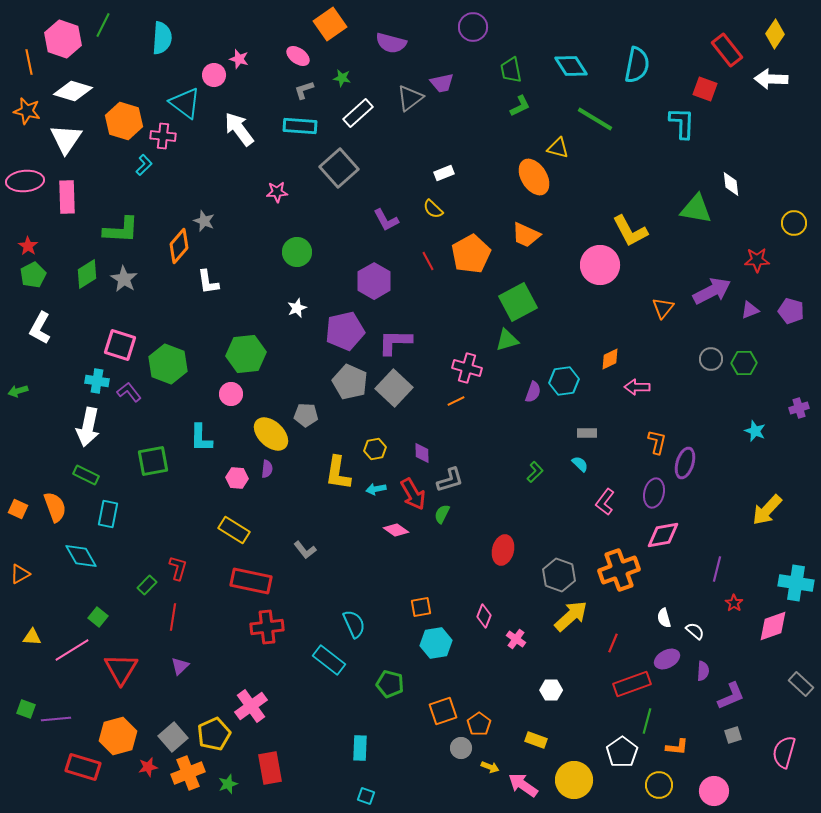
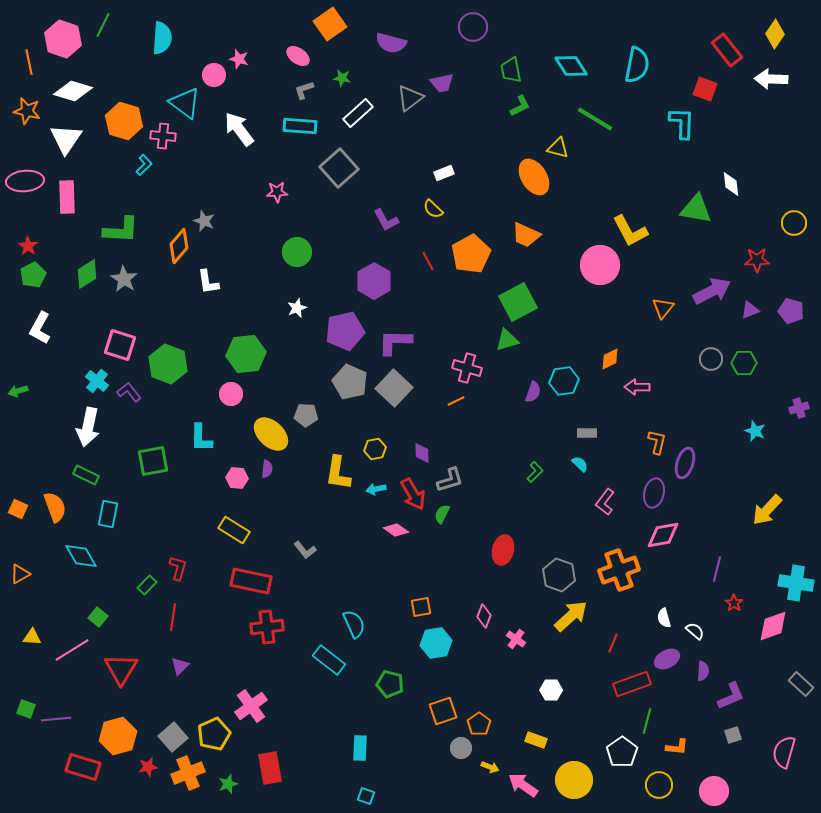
cyan cross at (97, 381): rotated 30 degrees clockwise
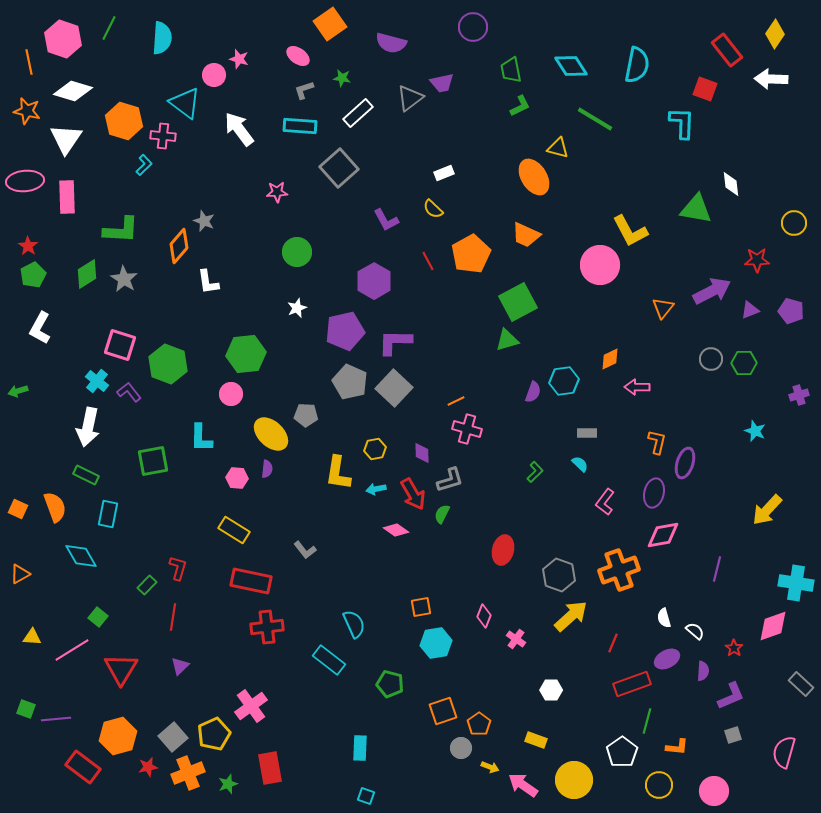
green line at (103, 25): moved 6 px right, 3 px down
pink cross at (467, 368): moved 61 px down
purple cross at (799, 408): moved 13 px up
red star at (734, 603): moved 45 px down
red rectangle at (83, 767): rotated 20 degrees clockwise
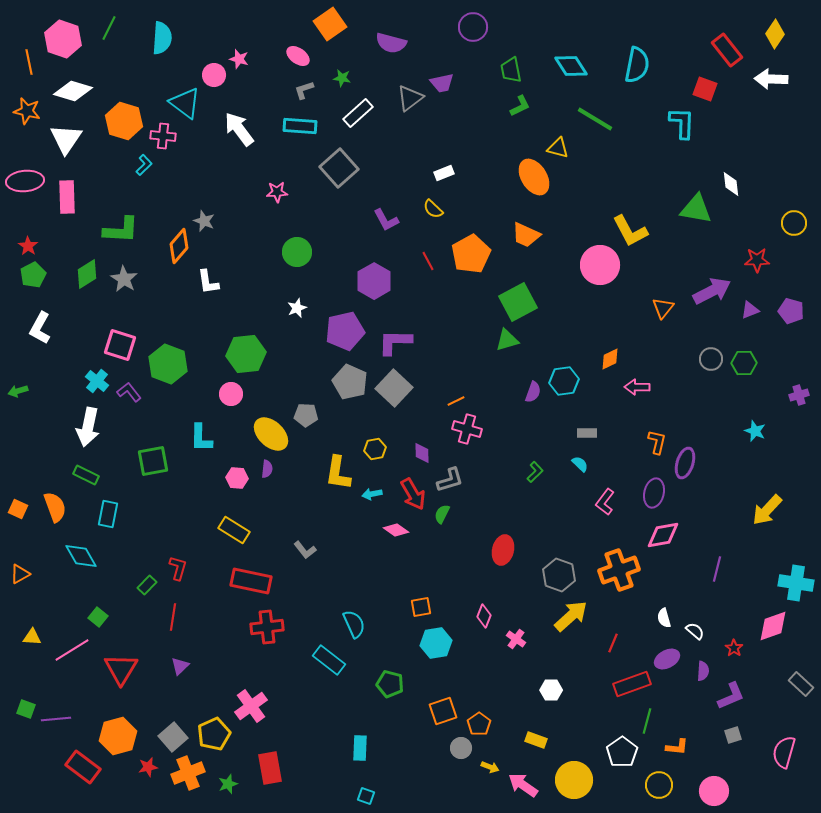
cyan arrow at (376, 489): moved 4 px left, 5 px down
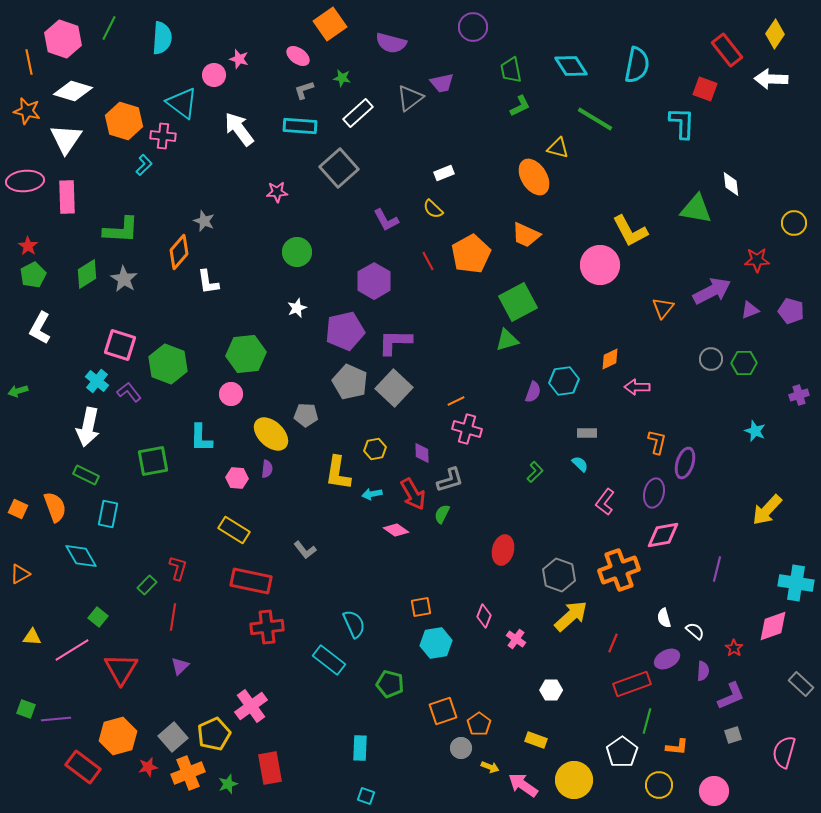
cyan triangle at (185, 103): moved 3 px left
orange diamond at (179, 246): moved 6 px down
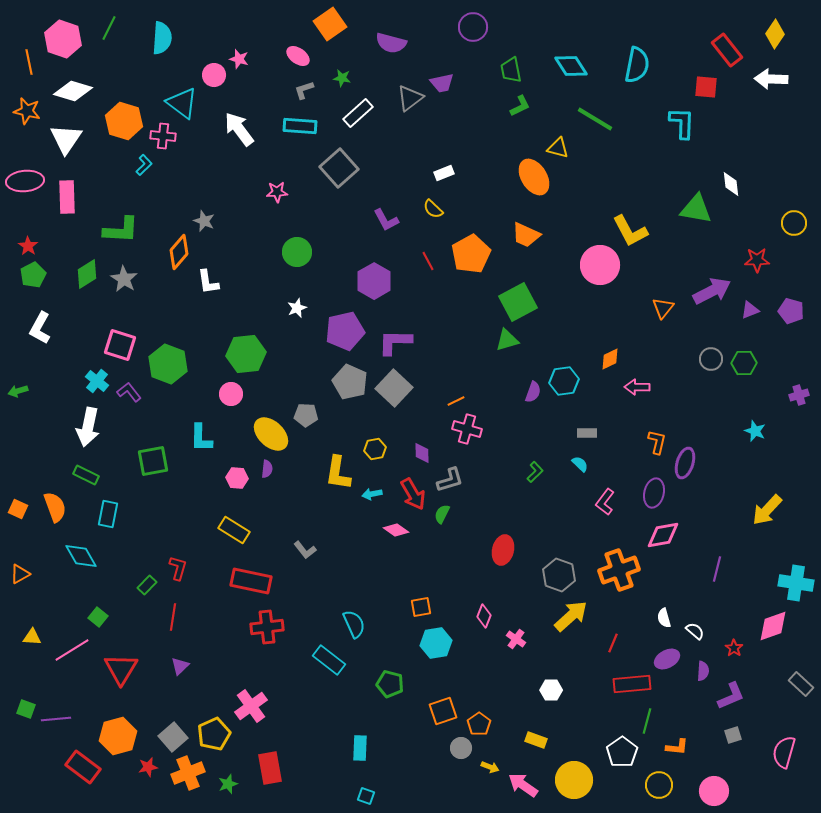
red square at (705, 89): moved 1 px right, 2 px up; rotated 15 degrees counterclockwise
red rectangle at (632, 684): rotated 15 degrees clockwise
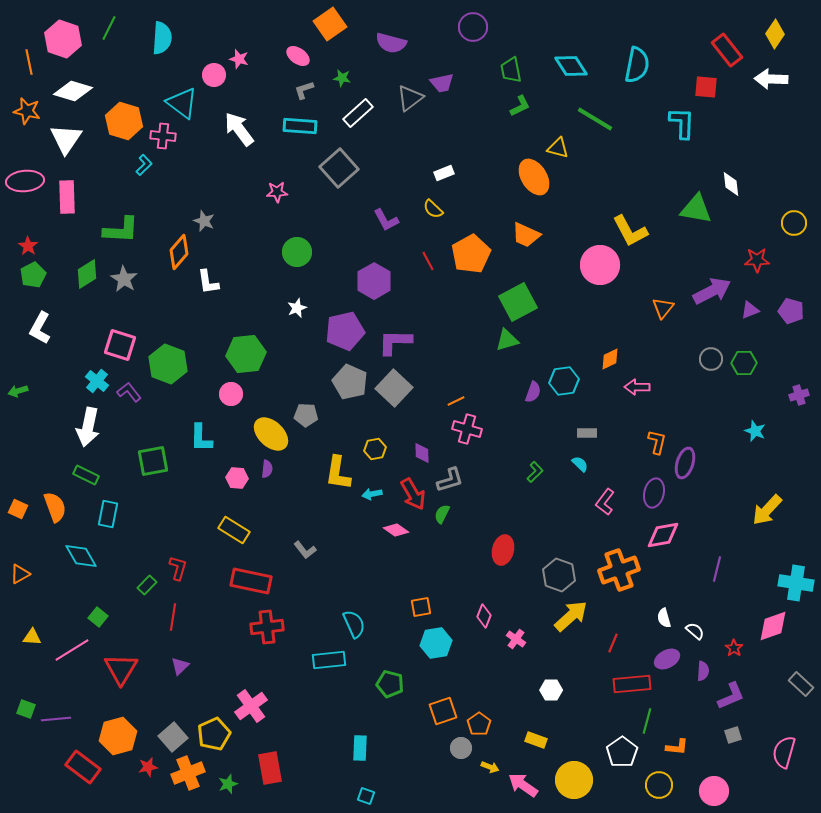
cyan rectangle at (329, 660): rotated 44 degrees counterclockwise
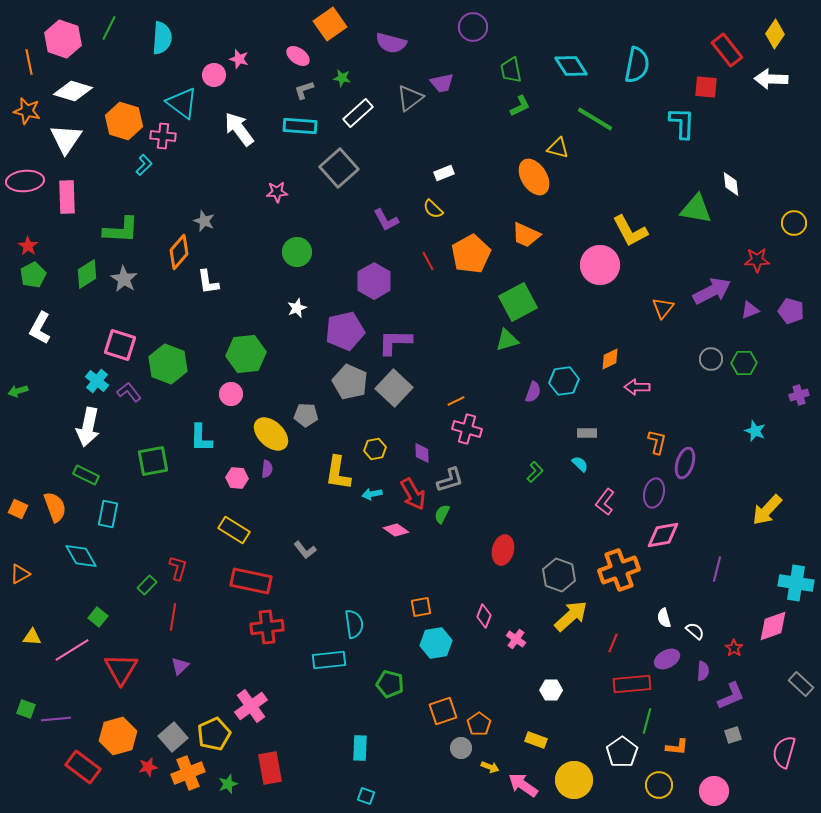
cyan semicircle at (354, 624): rotated 16 degrees clockwise
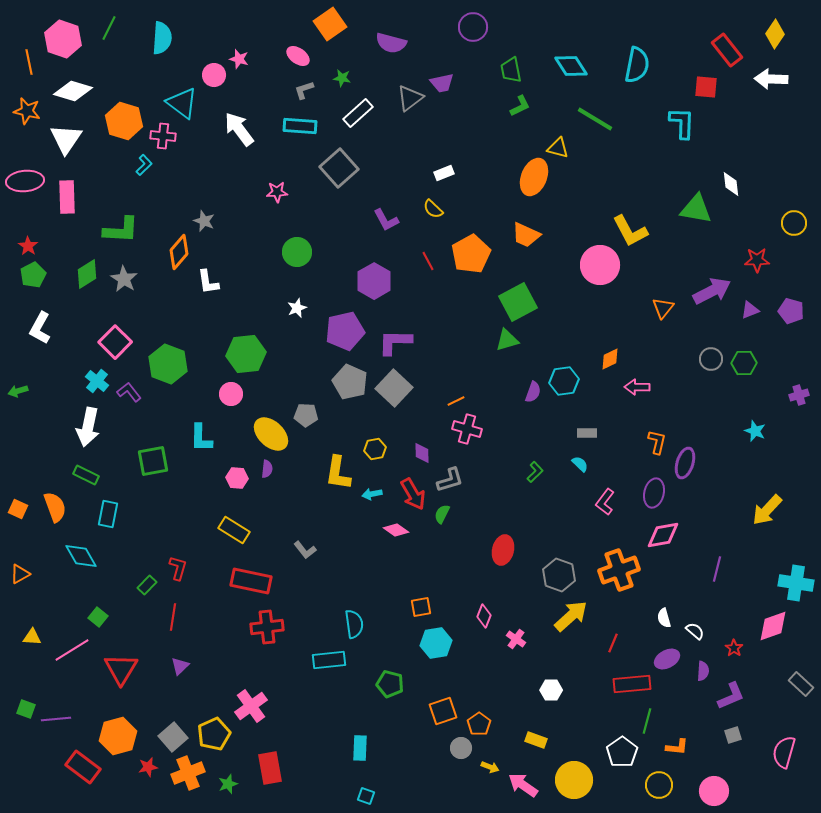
orange ellipse at (534, 177): rotated 54 degrees clockwise
pink square at (120, 345): moved 5 px left, 3 px up; rotated 28 degrees clockwise
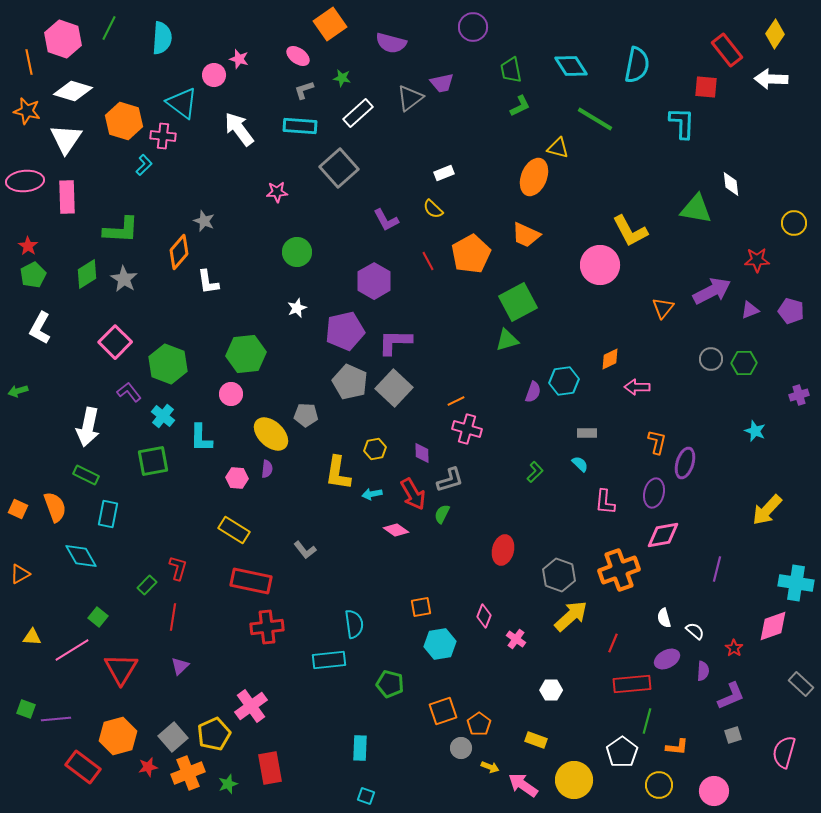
cyan cross at (97, 381): moved 66 px right, 35 px down
pink L-shape at (605, 502): rotated 32 degrees counterclockwise
cyan hexagon at (436, 643): moved 4 px right, 1 px down
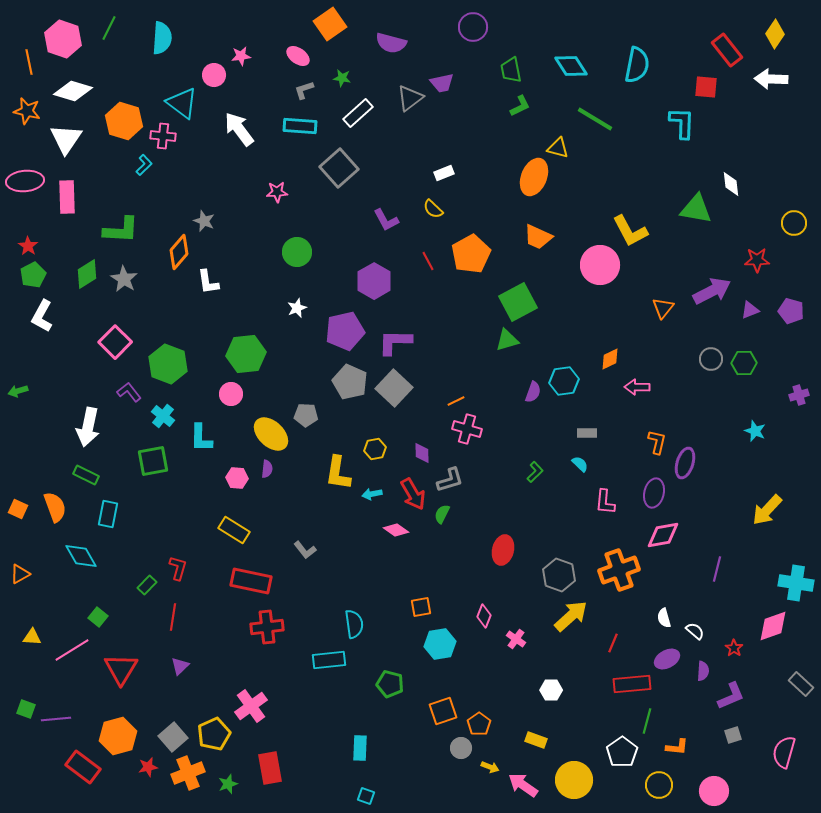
pink star at (239, 59): moved 2 px right, 3 px up; rotated 24 degrees counterclockwise
orange trapezoid at (526, 235): moved 12 px right, 2 px down
white L-shape at (40, 328): moved 2 px right, 12 px up
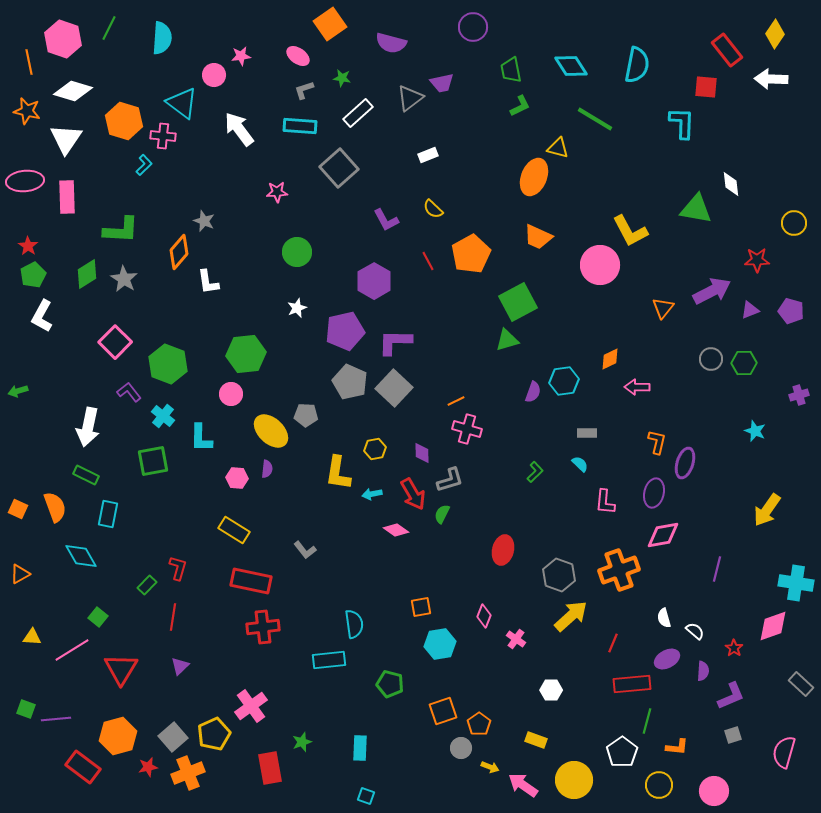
white rectangle at (444, 173): moved 16 px left, 18 px up
yellow ellipse at (271, 434): moved 3 px up
yellow arrow at (767, 510): rotated 8 degrees counterclockwise
red cross at (267, 627): moved 4 px left
green star at (228, 784): moved 74 px right, 42 px up
